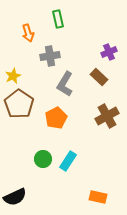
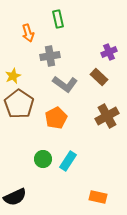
gray L-shape: rotated 85 degrees counterclockwise
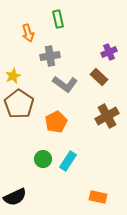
orange pentagon: moved 4 px down
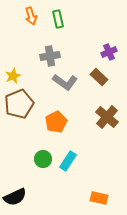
orange arrow: moved 3 px right, 17 px up
gray L-shape: moved 2 px up
brown pentagon: rotated 16 degrees clockwise
brown cross: moved 1 px down; rotated 20 degrees counterclockwise
orange rectangle: moved 1 px right, 1 px down
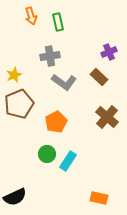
green rectangle: moved 3 px down
yellow star: moved 1 px right, 1 px up
gray L-shape: moved 1 px left
green circle: moved 4 px right, 5 px up
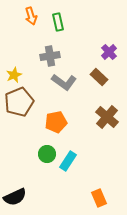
purple cross: rotated 21 degrees counterclockwise
brown pentagon: moved 2 px up
orange pentagon: rotated 15 degrees clockwise
orange rectangle: rotated 54 degrees clockwise
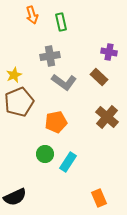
orange arrow: moved 1 px right, 1 px up
green rectangle: moved 3 px right
purple cross: rotated 35 degrees counterclockwise
green circle: moved 2 px left
cyan rectangle: moved 1 px down
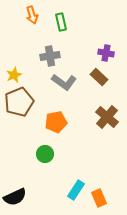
purple cross: moved 3 px left, 1 px down
cyan rectangle: moved 8 px right, 28 px down
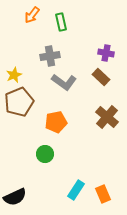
orange arrow: rotated 54 degrees clockwise
brown rectangle: moved 2 px right
orange rectangle: moved 4 px right, 4 px up
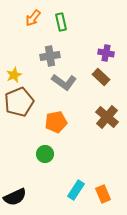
orange arrow: moved 1 px right, 3 px down
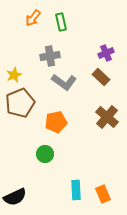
purple cross: rotated 35 degrees counterclockwise
brown pentagon: moved 1 px right, 1 px down
cyan rectangle: rotated 36 degrees counterclockwise
